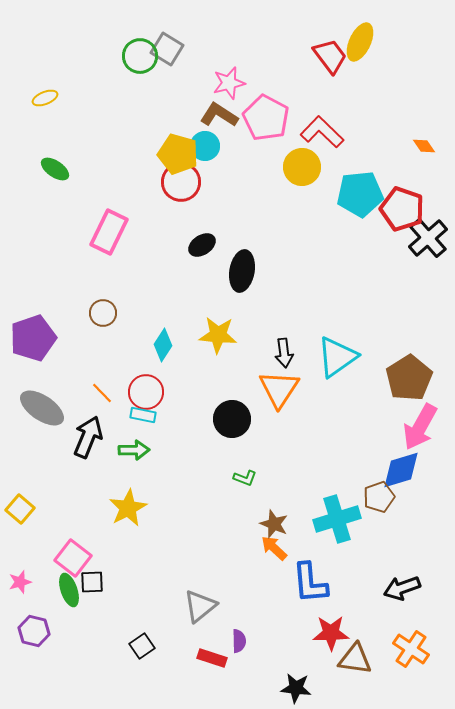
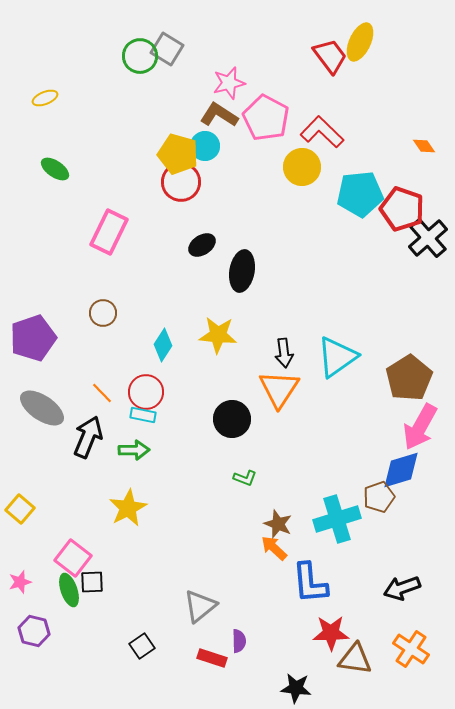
brown star at (274, 524): moved 4 px right
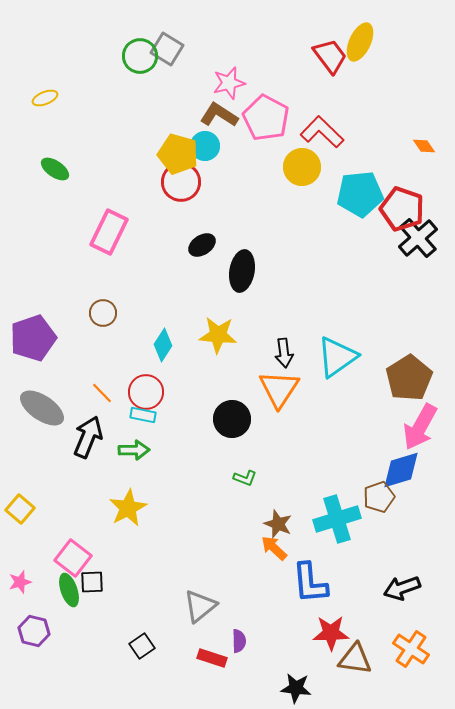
black cross at (428, 238): moved 10 px left
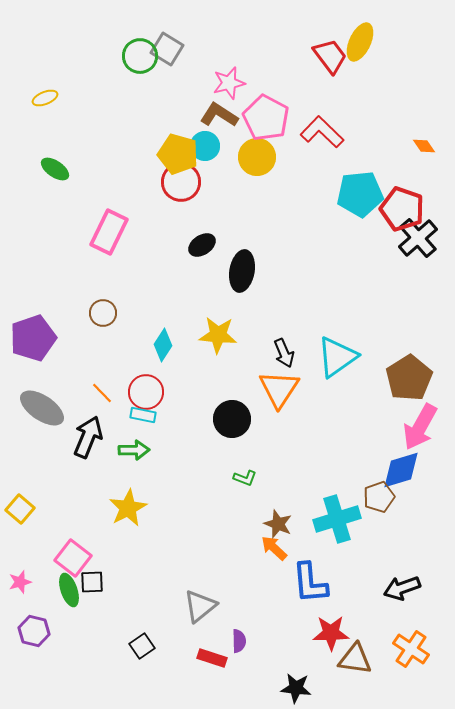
yellow circle at (302, 167): moved 45 px left, 10 px up
black arrow at (284, 353): rotated 16 degrees counterclockwise
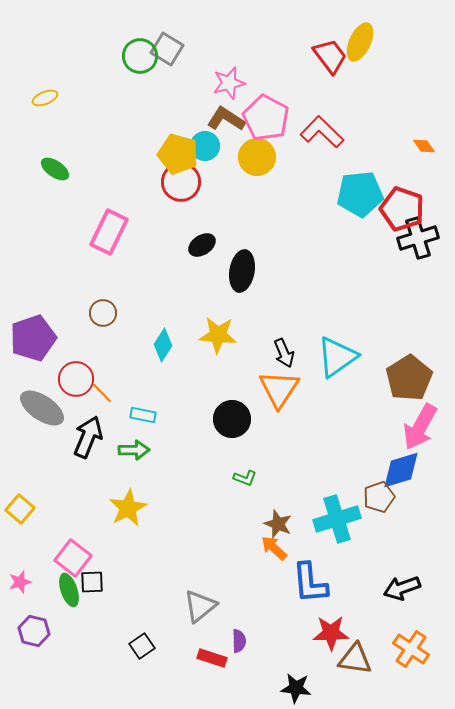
brown L-shape at (219, 115): moved 7 px right, 4 px down
black cross at (418, 238): rotated 24 degrees clockwise
red circle at (146, 392): moved 70 px left, 13 px up
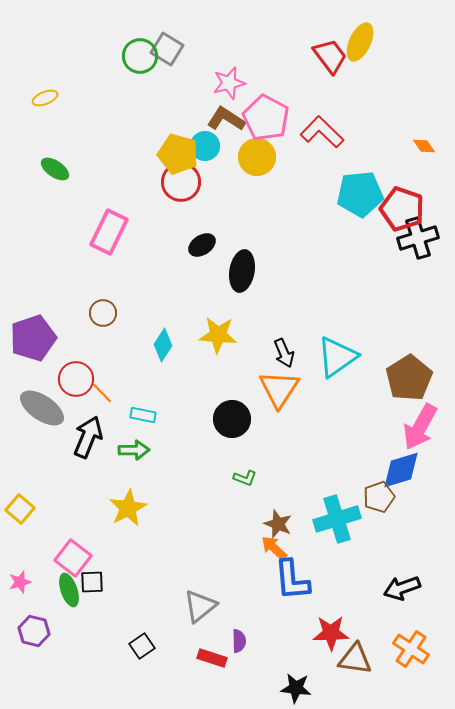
blue L-shape at (310, 583): moved 18 px left, 3 px up
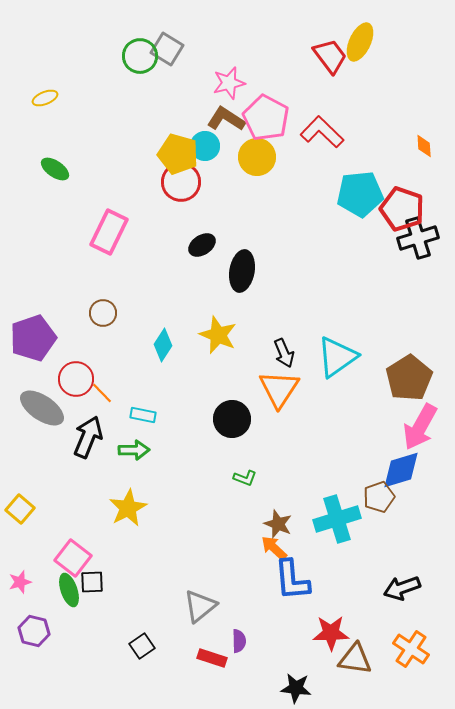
orange diamond at (424, 146): rotated 30 degrees clockwise
yellow star at (218, 335): rotated 18 degrees clockwise
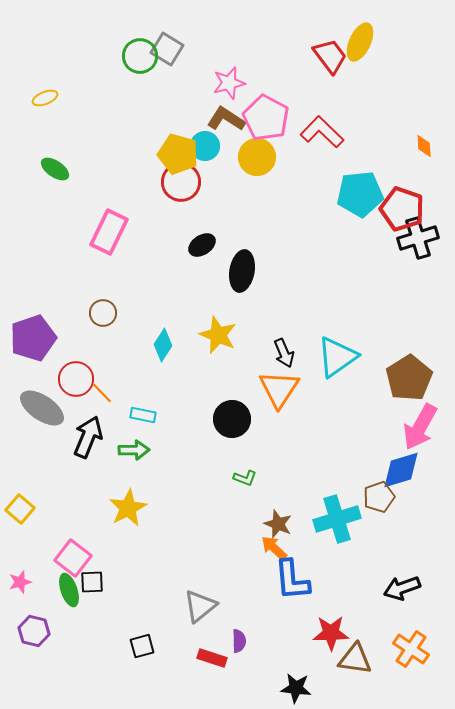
black square at (142, 646): rotated 20 degrees clockwise
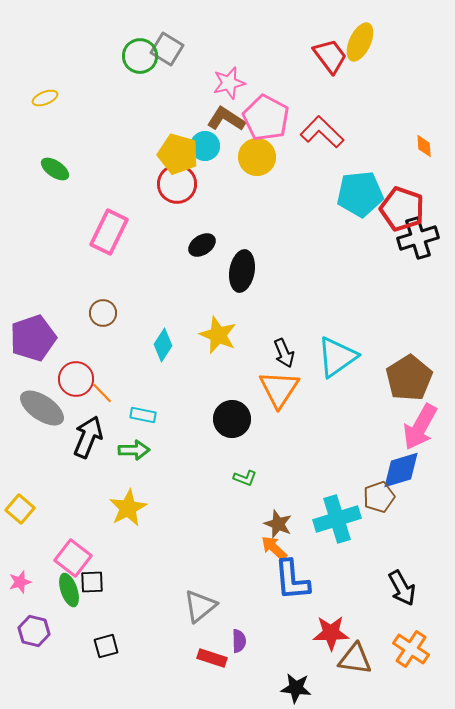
red circle at (181, 182): moved 4 px left, 2 px down
black arrow at (402, 588): rotated 99 degrees counterclockwise
black square at (142, 646): moved 36 px left
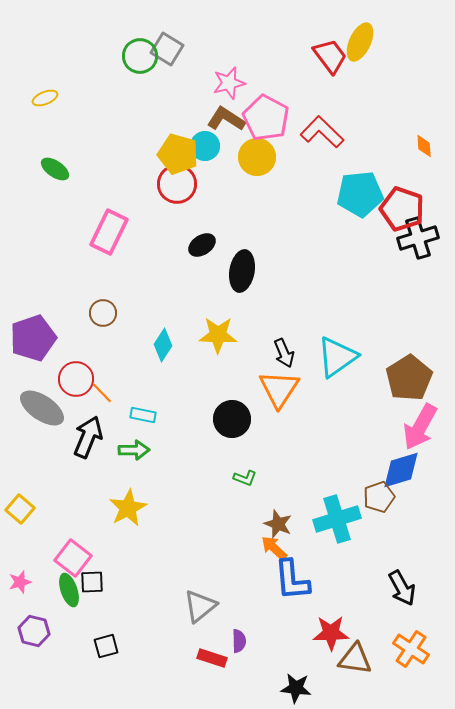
yellow star at (218, 335): rotated 21 degrees counterclockwise
